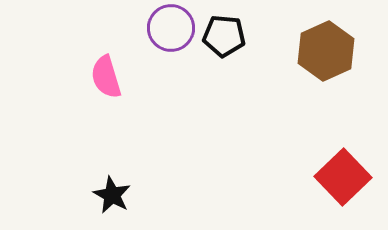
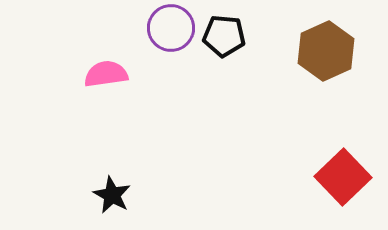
pink semicircle: moved 3 px up; rotated 99 degrees clockwise
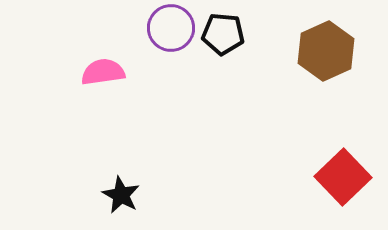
black pentagon: moved 1 px left, 2 px up
pink semicircle: moved 3 px left, 2 px up
black star: moved 9 px right
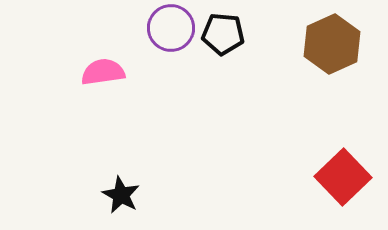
brown hexagon: moved 6 px right, 7 px up
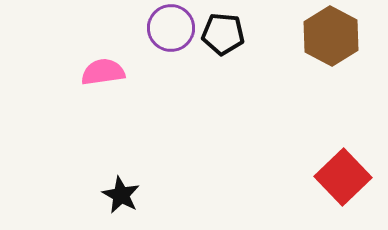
brown hexagon: moved 1 px left, 8 px up; rotated 8 degrees counterclockwise
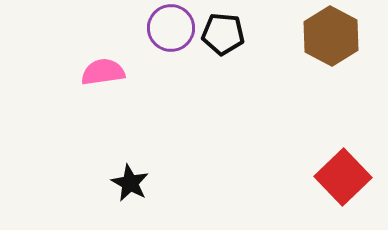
black star: moved 9 px right, 12 px up
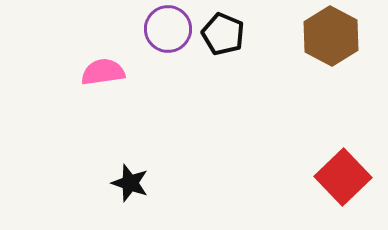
purple circle: moved 3 px left, 1 px down
black pentagon: rotated 18 degrees clockwise
black star: rotated 9 degrees counterclockwise
